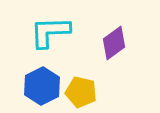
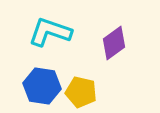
cyan L-shape: rotated 21 degrees clockwise
blue hexagon: rotated 24 degrees counterclockwise
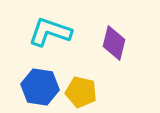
purple diamond: rotated 40 degrees counterclockwise
blue hexagon: moved 2 px left, 1 px down
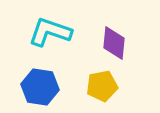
purple diamond: rotated 8 degrees counterclockwise
yellow pentagon: moved 21 px right, 6 px up; rotated 24 degrees counterclockwise
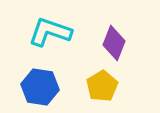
purple diamond: rotated 16 degrees clockwise
yellow pentagon: rotated 20 degrees counterclockwise
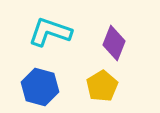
blue hexagon: rotated 6 degrees clockwise
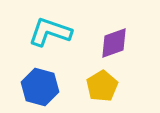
purple diamond: rotated 48 degrees clockwise
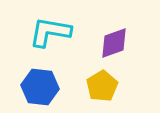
cyan L-shape: rotated 9 degrees counterclockwise
blue hexagon: rotated 9 degrees counterclockwise
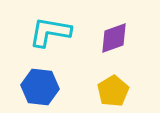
purple diamond: moved 5 px up
yellow pentagon: moved 11 px right, 5 px down
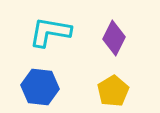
purple diamond: rotated 44 degrees counterclockwise
